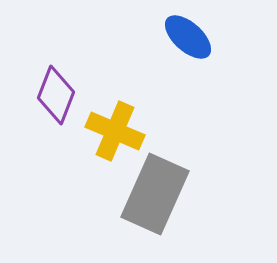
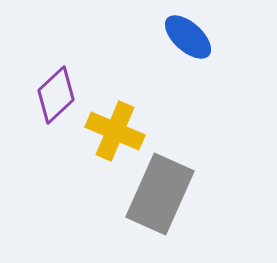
purple diamond: rotated 26 degrees clockwise
gray rectangle: moved 5 px right
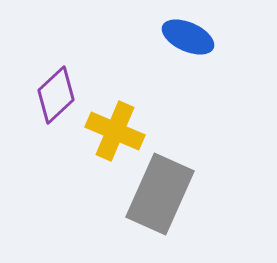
blue ellipse: rotated 18 degrees counterclockwise
